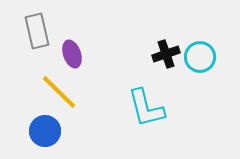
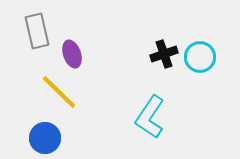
black cross: moved 2 px left
cyan L-shape: moved 4 px right, 9 px down; rotated 48 degrees clockwise
blue circle: moved 7 px down
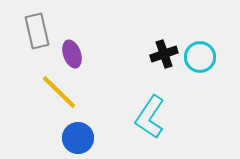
blue circle: moved 33 px right
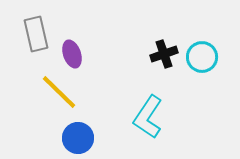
gray rectangle: moved 1 px left, 3 px down
cyan circle: moved 2 px right
cyan L-shape: moved 2 px left
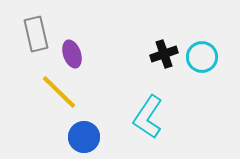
blue circle: moved 6 px right, 1 px up
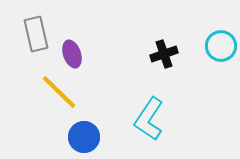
cyan circle: moved 19 px right, 11 px up
cyan L-shape: moved 1 px right, 2 px down
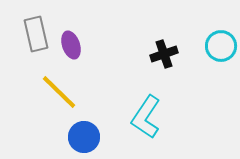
purple ellipse: moved 1 px left, 9 px up
cyan L-shape: moved 3 px left, 2 px up
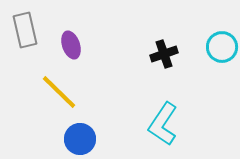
gray rectangle: moved 11 px left, 4 px up
cyan circle: moved 1 px right, 1 px down
cyan L-shape: moved 17 px right, 7 px down
blue circle: moved 4 px left, 2 px down
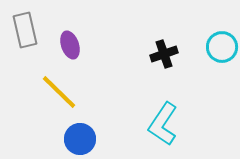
purple ellipse: moved 1 px left
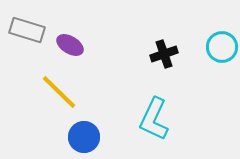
gray rectangle: moved 2 px right; rotated 60 degrees counterclockwise
purple ellipse: rotated 40 degrees counterclockwise
cyan L-shape: moved 9 px left, 5 px up; rotated 9 degrees counterclockwise
blue circle: moved 4 px right, 2 px up
